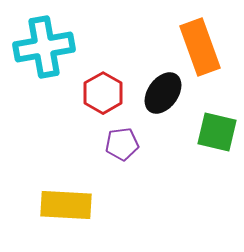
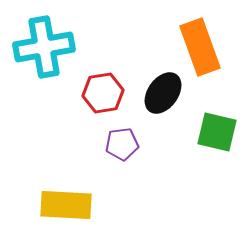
red hexagon: rotated 21 degrees clockwise
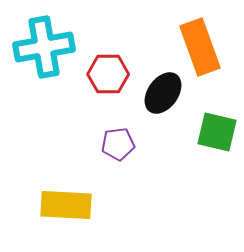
red hexagon: moved 5 px right, 19 px up; rotated 9 degrees clockwise
purple pentagon: moved 4 px left
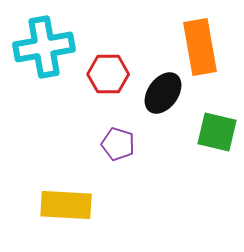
orange rectangle: rotated 10 degrees clockwise
purple pentagon: rotated 24 degrees clockwise
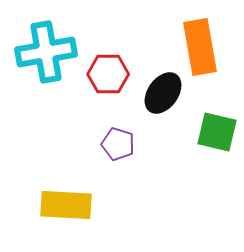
cyan cross: moved 2 px right, 5 px down
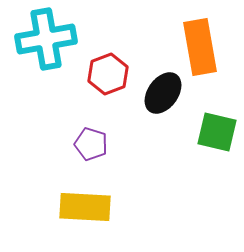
cyan cross: moved 13 px up
red hexagon: rotated 21 degrees counterclockwise
purple pentagon: moved 27 px left
yellow rectangle: moved 19 px right, 2 px down
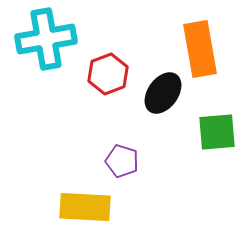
orange rectangle: moved 2 px down
green square: rotated 18 degrees counterclockwise
purple pentagon: moved 31 px right, 17 px down
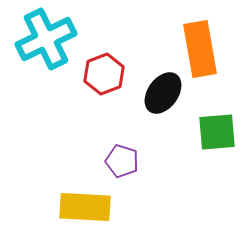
cyan cross: rotated 16 degrees counterclockwise
red hexagon: moved 4 px left
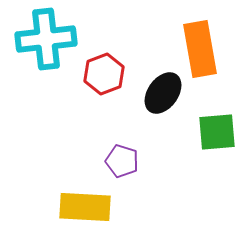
cyan cross: rotated 20 degrees clockwise
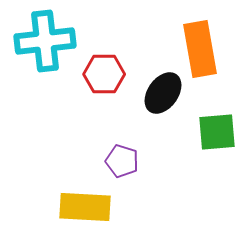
cyan cross: moved 1 px left, 2 px down
red hexagon: rotated 21 degrees clockwise
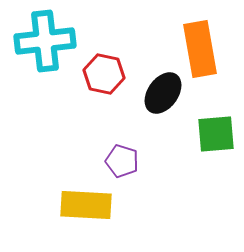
red hexagon: rotated 12 degrees clockwise
green square: moved 1 px left, 2 px down
yellow rectangle: moved 1 px right, 2 px up
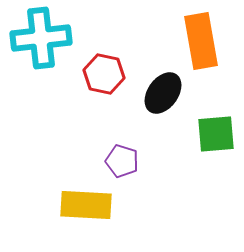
cyan cross: moved 4 px left, 3 px up
orange rectangle: moved 1 px right, 8 px up
